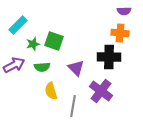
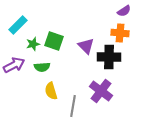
purple semicircle: rotated 32 degrees counterclockwise
purple triangle: moved 10 px right, 22 px up
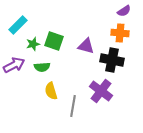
purple triangle: rotated 30 degrees counterclockwise
black cross: moved 3 px right, 3 px down; rotated 10 degrees clockwise
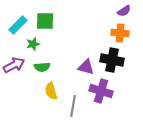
green square: moved 9 px left, 20 px up; rotated 18 degrees counterclockwise
purple triangle: moved 21 px down
purple cross: rotated 20 degrees counterclockwise
